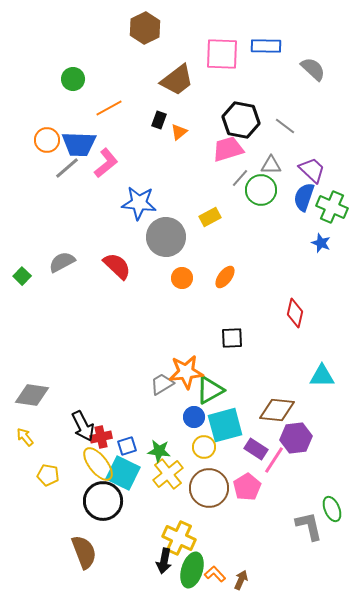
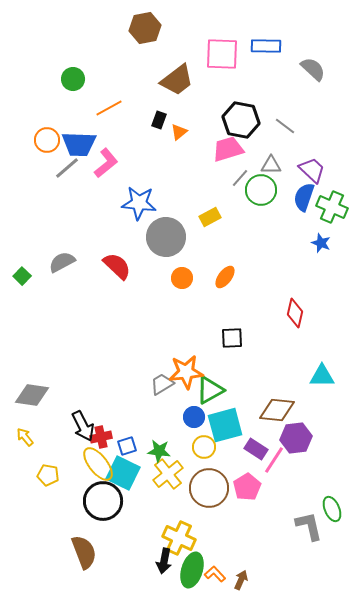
brown hexagon at (145, 28): rotated 16 degrees clockwise
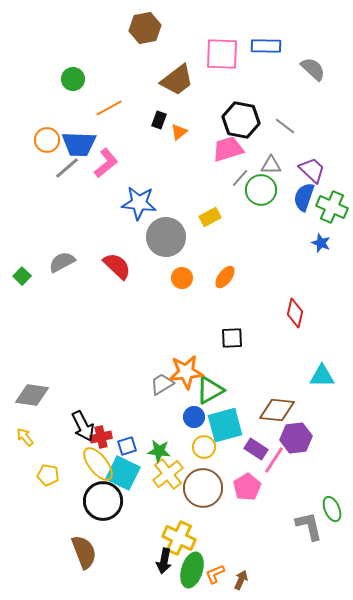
brown circle at (209, 488): moved 6 px left
orange L-shape at (215, 574): rotated 70 degrees counterclockwise
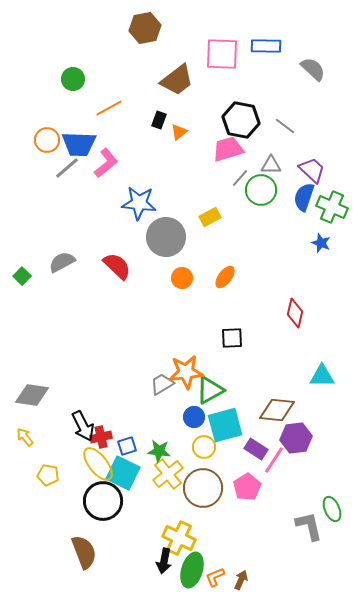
orange L-shape at (215, 574): moved 3 px down
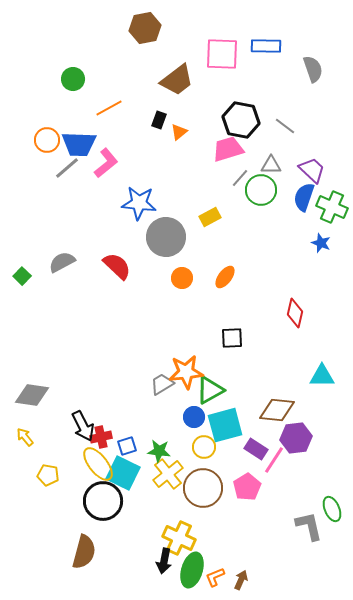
gray semicircle at (313, 69): rotated 28 degrees clockwise
brown semicircle at (84, 552): rotated 36 degrees clockwise
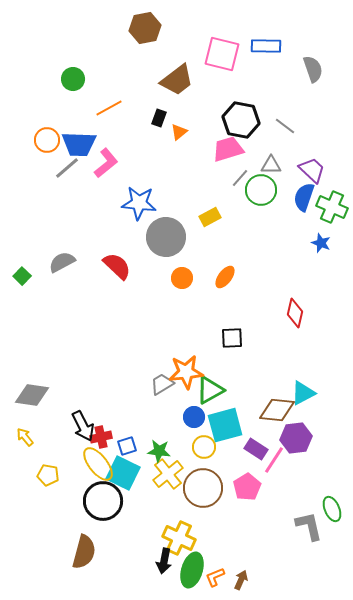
pink square at (222, 54): rotated 12 degrees clockwise
black rectangle at (159, 120): moved 2 px up
cyan triangle at (322, 376): moved 19 px left, 17 px down; rotated 28 degrees counterclockwise
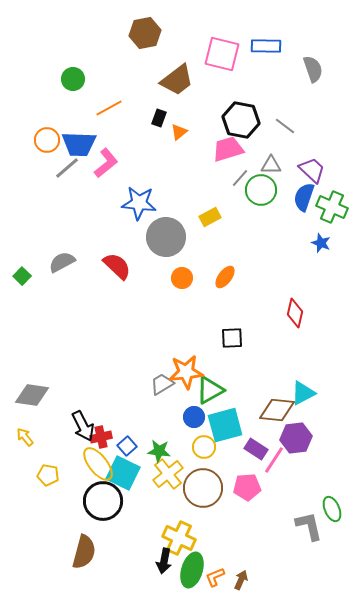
brown hexagon at (145, 28): moved 5 px down
blue square at (127, 446): rotated 24 degrees counterclockwise
pink pentagon at (247, 487): rotated 28 degrees clockwise
